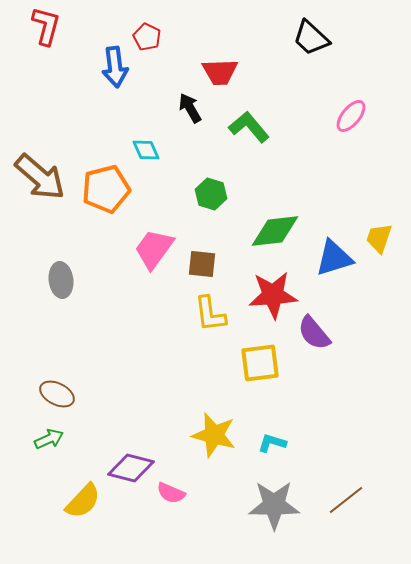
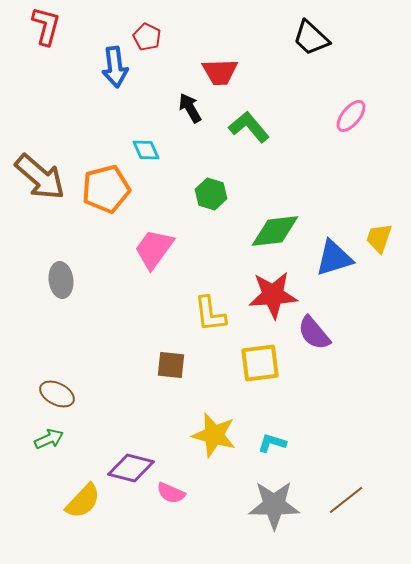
brown square: moved 31 px left, 101 px down
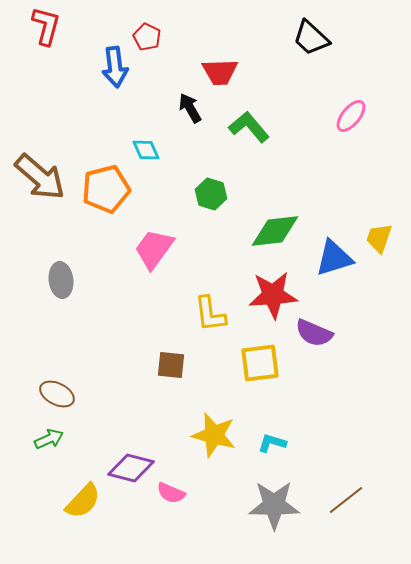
purple semicircle: rotated 27 degrees counterclockwise
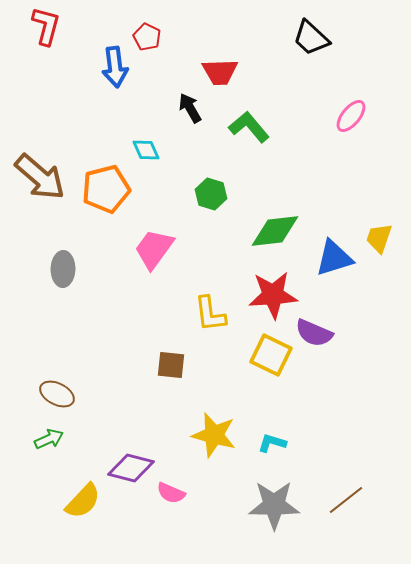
gray ellipse: moved 2 px right, 11 px up; rotated 8 degrees clockwise
yellow square: moved 11 px right, 8 px up; rotated 33 degrees clockwise
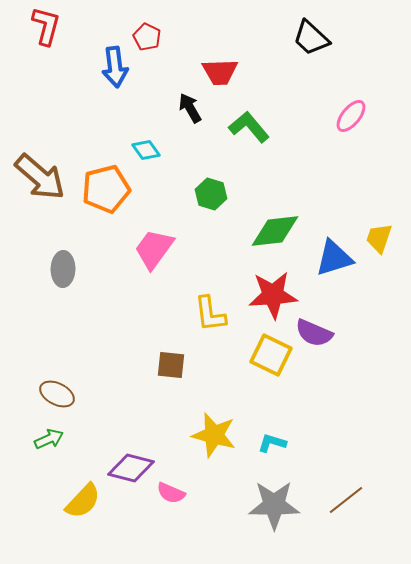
cyan diamond: rotated 12 degrees counterclockwise
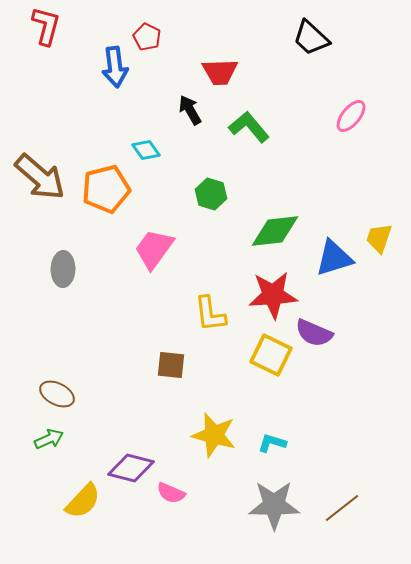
black arrow: moved 2 px down
brown line: moved 4 px left, 8 px down
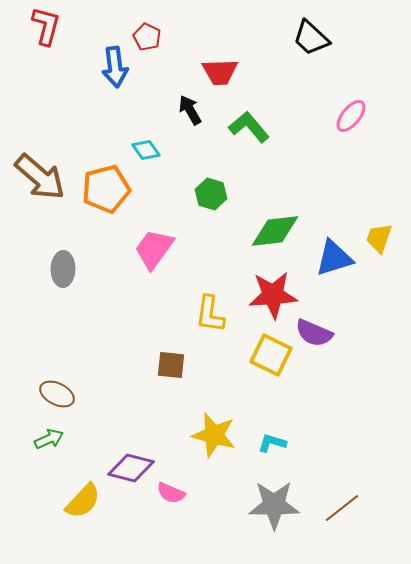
yellow L-shape: rotated 15 degrees clockwise
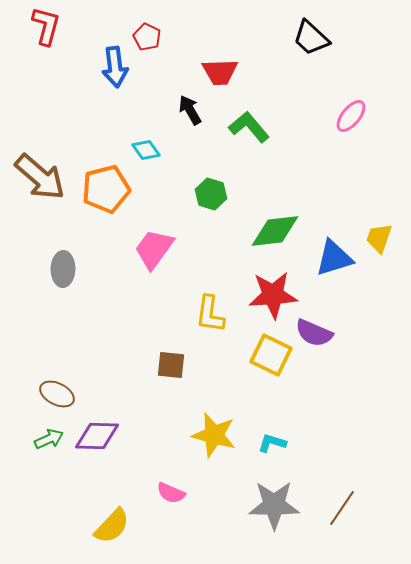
purple diamond: moved 34 px left, 32 px up; rotated 12 degrees counterclockwise
yellow semicircle: moved 29 px right, 25 px down
brown line: rotated 18 degrees counterclockwise
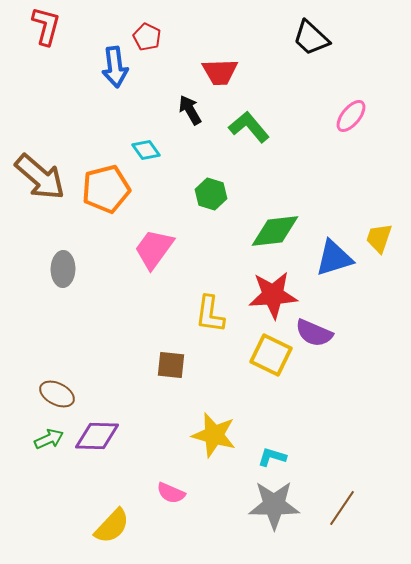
cyan L-shape: moved 14 px down
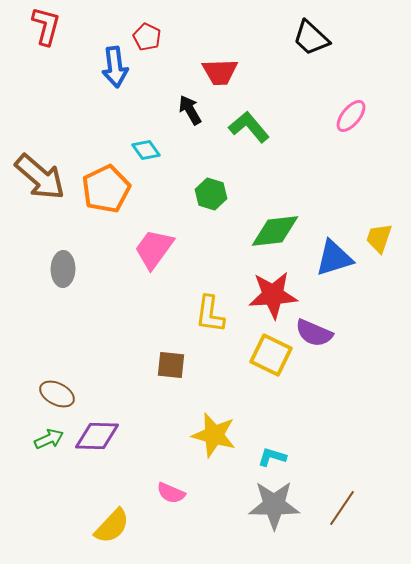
orange pentagon: rotated 12 degrees counterclockwise
